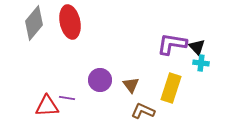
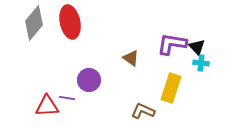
purple circle: moved 11 px left
brown triangle: moved 27 px up; rotated 18 degrees counterclockwise
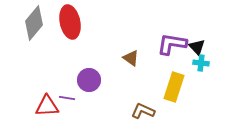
yellow rectangle: moved 3 px right, 1 px up
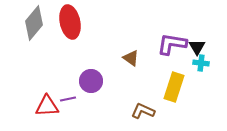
black triangle: rotated 12 degrees clockwise
purple circle: moved 2 px right, 1 px down
purple line: moved 1 px right, 1 px down; rotated 21 degrees counterclockwise
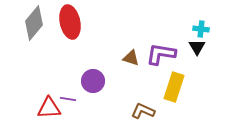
purple L-shape: moved 11 px left, 10 px down
brown triangle: rotated 18 degrees counterclockwise
cyan cross: moved 34 px up
purple circle: moved 2 px right
purple line: rotated 21 degrees clockwise
red triangle: moved 2 px right, 2 px down
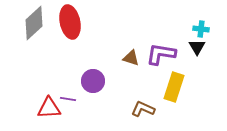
gray diamond: rotated 8 degrees clockwise
brown L-shape: moved 2 px up
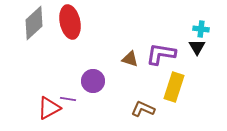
brown triangle: moved 1 px left, 1 px down
red triangle: rotated 25 degrees counterclockwise
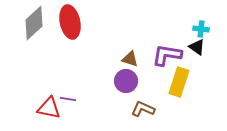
black triangle: rotated 24 degrees counterclockwise
purple L-shape: moved 6 px right, 1 px down
purple circle: moved 33 px right
yellow rectangle: moved 5 px right, 5 px up
red triangle: rotated 40 degrees clockwise
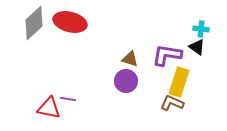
red ellipse: rotated 64 degrees counterclockwise
brown L-shape: moved 29 px right, 6 px up
